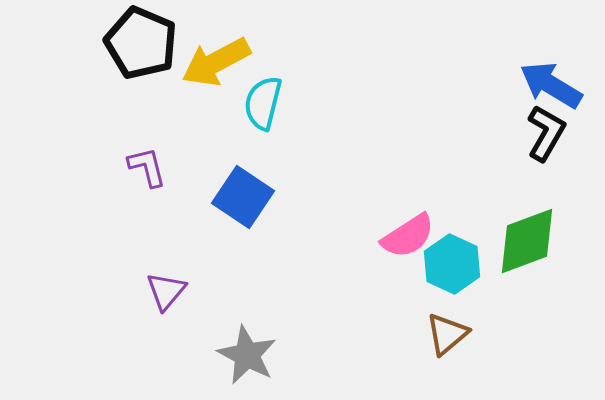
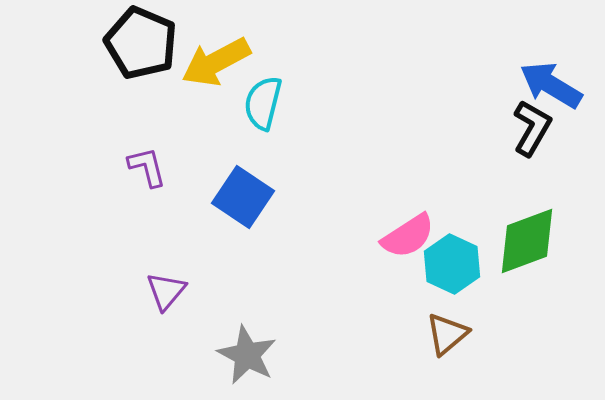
black L-shape: moved 14 px left, 5 px up
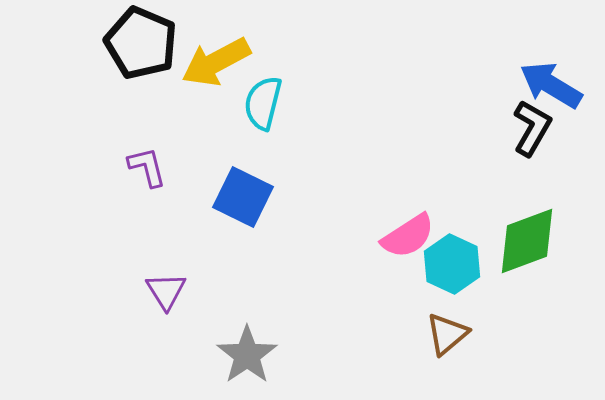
blue square: rotated 8 degrees counterclockwise
purple triangle: rotated 12 degrees counterclockwise
gray star: rotated 10 degrees clockwise
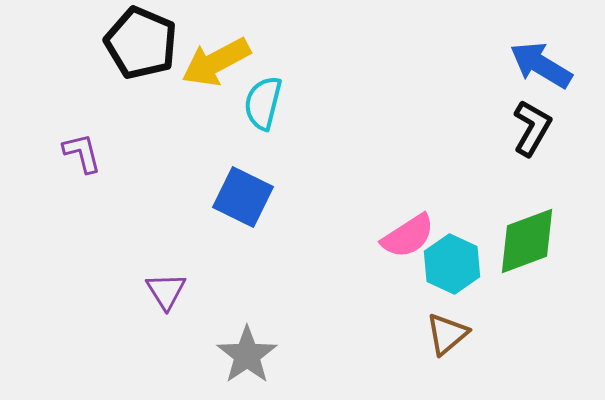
blue arrow: moved 10 px left, 20 px up
purple L-shape: moved 65 px left, 14 px up
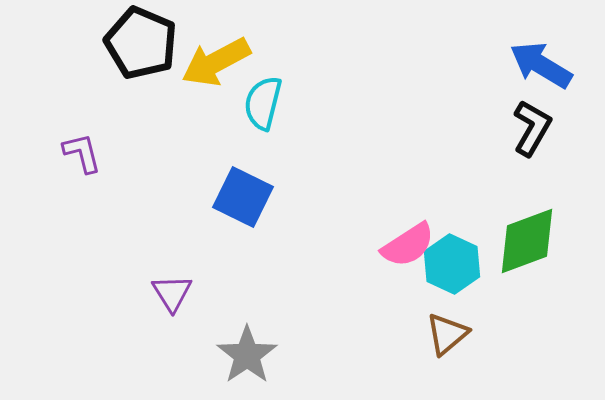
pink semicircle: moved 9 px down
purple triangle: moved 6 px right, 2 px down
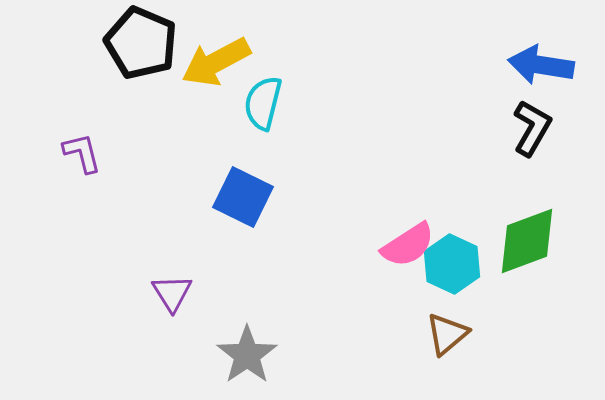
blue arrow: rotated 22 degrees counterclockwise
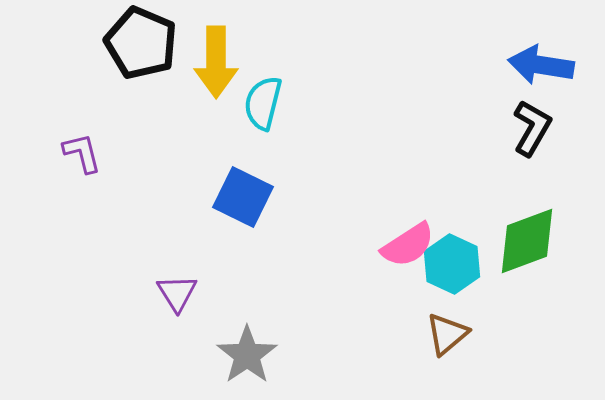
yellow arrow: rotated 62 degrees counterclockwise
purple triangle: moved 5 px right
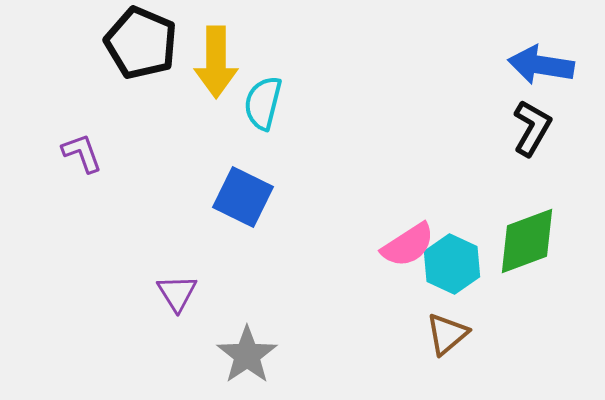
purple L-shape: rotated 6 degrees counterclockwise
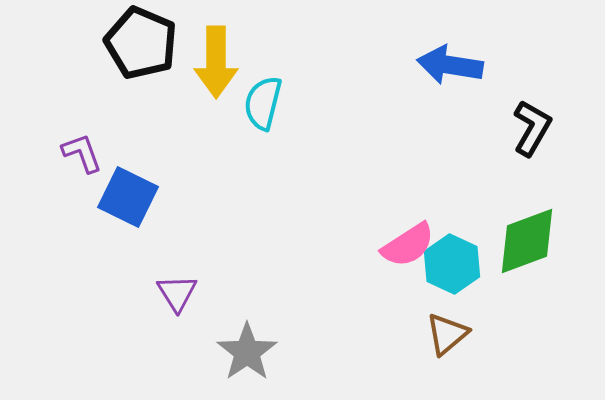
blue arrow: moved 91 px left
blue square: moved 115 px left
gray star: moved 3 px up
